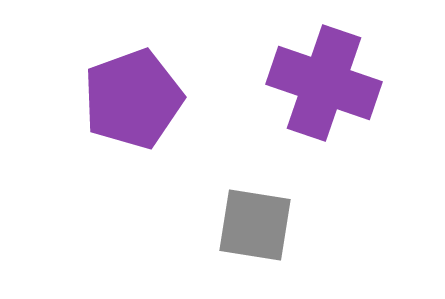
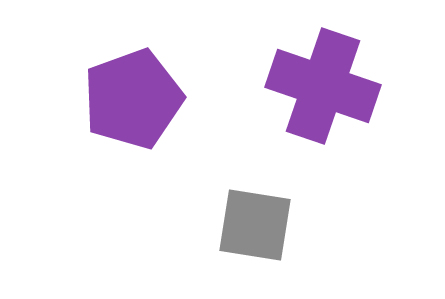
purple cross: moved 1 px left, 3 px down
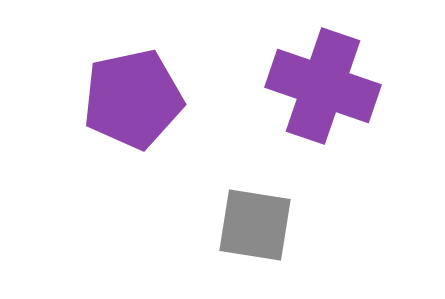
purple pentagon: rotated 8 degrees clockwise
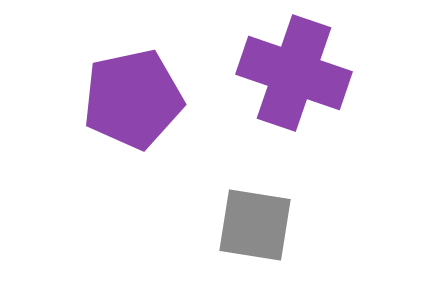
purple cross: moved 29 px left, 13 px up
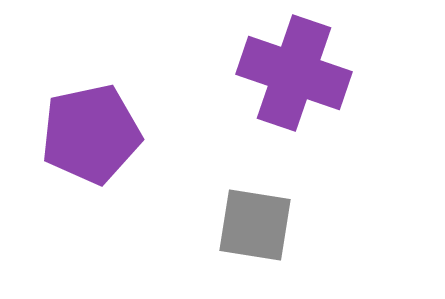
purple pentagon: moved 42 px left, 35 px down
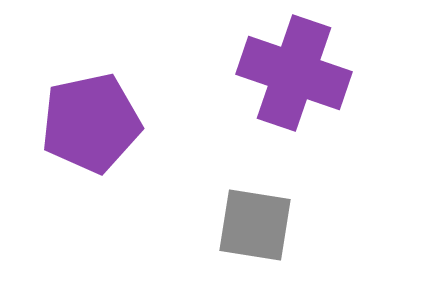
purple pentagon: moved 11 px up
